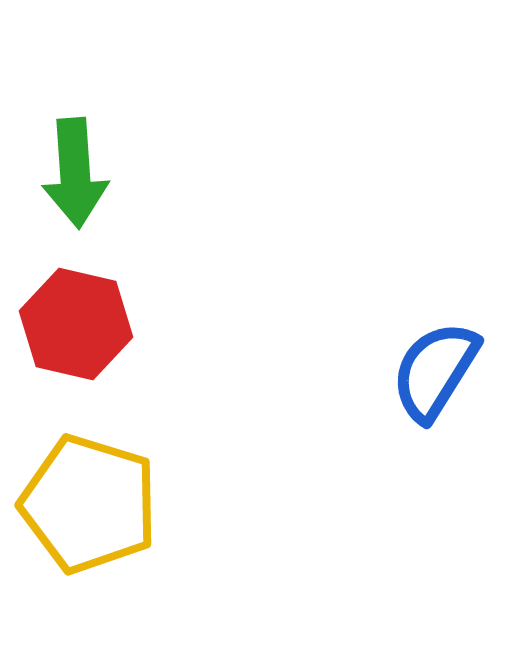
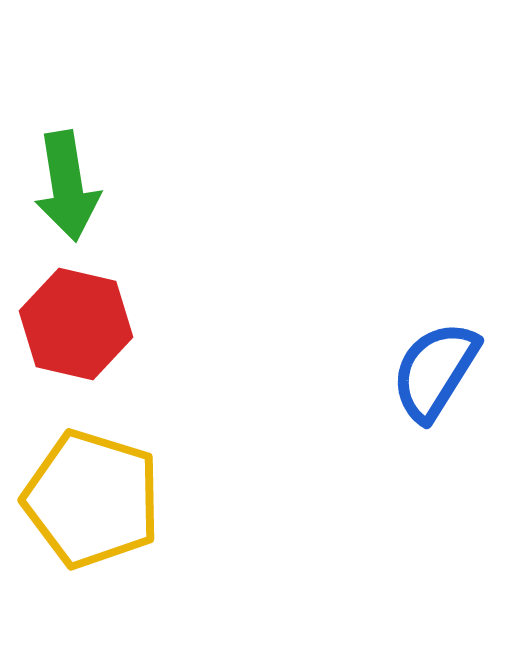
green arrow: moved 8 px left, 13 px down; rotated 5 degrees counterclockwise
yellow pentagon: moved 3 px right, 5 px up
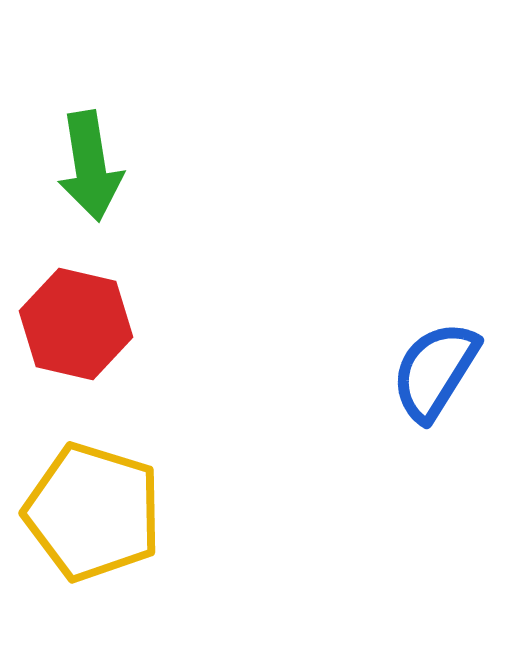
green arrow: moved 23 px right, 20 px up
yellow pentagon: moved 1 px right, 13 px down
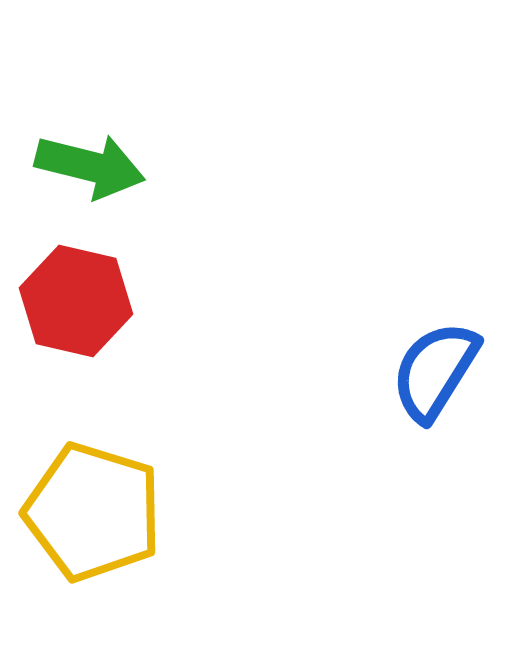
green arrow: rotated 67 degrees counterclockwise
red hexagon: moved 23 px up
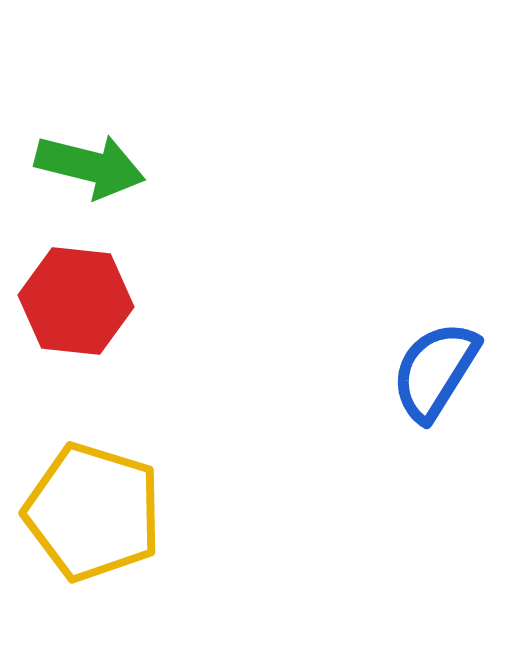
red hexagon: rotated 7 degrees counterclockwise
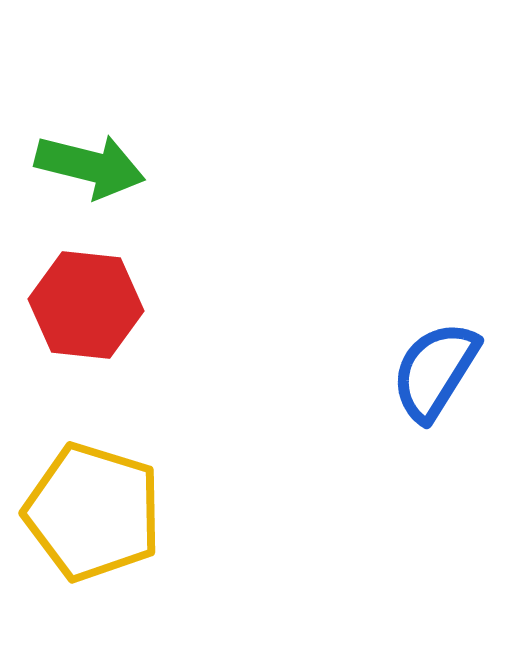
red hexagon: moved 10 px right, 4 px down
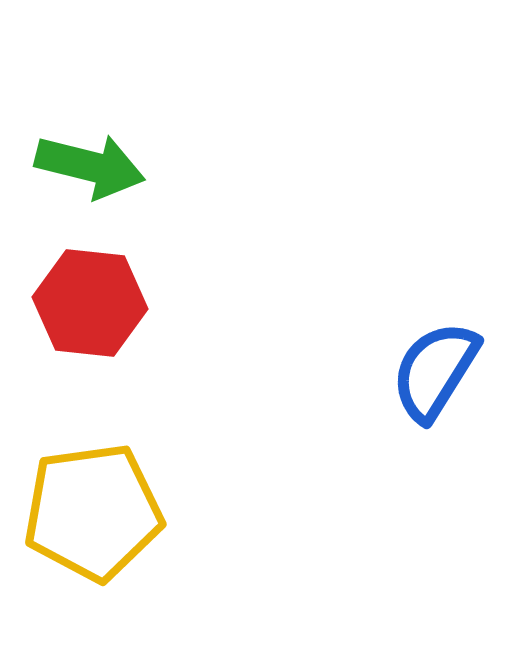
red hexagon: moved 4 px right, 2 px up
yellow pentagon: rotated 25 degrees counterclockwise
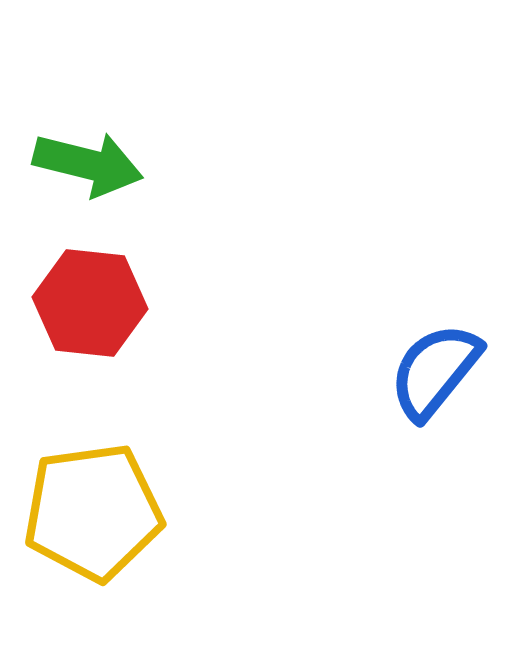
green arrow: moved 2 px left, 2 px up
blue semicircle: rotated 7 degrees clockwise
